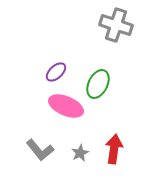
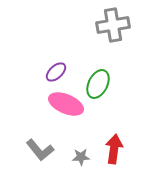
gray cross: moved 3 px left; rotated 28 degrees counterclockwise
pink ellipse: moved 2 px up
gray star: moved 1 px right, 4 px down; rotated 24 degrees clockwise
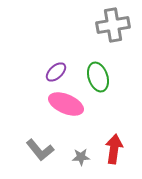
green ellipse: moved 7 px up; rotated 44 degrees counterclockwise
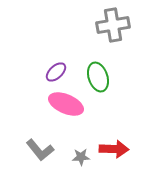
red arrow: rotated 84 degrees clockwise
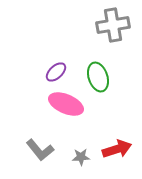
red arrow: moved 3 px right; rotated 20 degrees counterclockwise
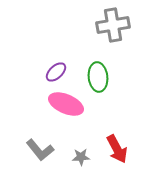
green ellipse: rotated 12 degrees clockwise
red arrow: rotated 80 degrees clockwise
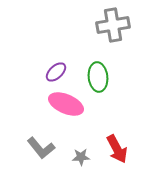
gray L-shape: moved 1 px right, 2 px up
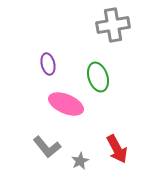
purple ellipse: moved 8 px left, 8 px up; rotated 60 degrees counterclockwise
green ellipse: rotated 12 degrees counterclockwise
gray L-shape: moved 6 px right, 1 px up
gray star: moved 1 px left, 4 px down; rotated 24 degrees counterclockwise
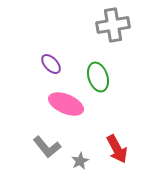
purple ellipse: moved 3 px right; rotated 30 degrees counterclockwise
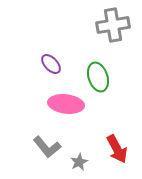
pink ellipse: rotated 16 degrees counterclockwise
gray star: moved 1 px left, 1 px down
